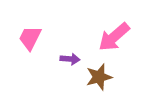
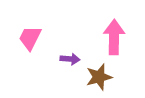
pink arrow: rotated 132 degrees clockwise
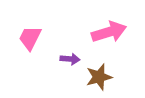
pink arrow: moved 5 px left, 5 px up; rotated 72 degrees clockwise
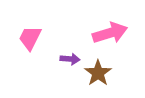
pink arrow: moved 1 px right, 1 px down
brown star: moved 1 px left, 4 px up; rotated 20 degrees counterclockwise
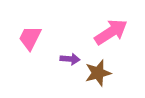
pink arrow: moved 1 px right, 1 px up; rotated 16 degrees counterclockwise
brown star: rotated 20 degrees clockwise
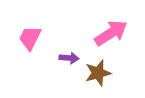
pink arrow: moved 1 px down
purple arrow: moved 1 px left, 1 px up
